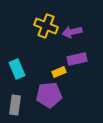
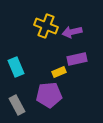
cyan rectangle: moved 1 px left, 2 px up
gray rectangle: moved 2 px right; rotated 36 degrees counterclockwise
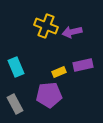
purple rectangle: moved 6 px right, 6 px down
gray rectangle: moved 2 px left, 1 px up
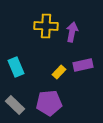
yellow cross: rotated 20 degrees counterclockwise
purple arrow: rotated 114 degrees clockwise
yellow rectangle: rotated 24 degrees counterclockwise
purple pentagon: moved 8 px down
gray rectangle: moved 1 px down; rotated 18 degrees counterclockwise
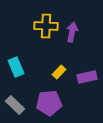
purple rectangle: moved 4 px right, 12 px down
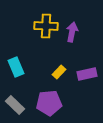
purple rectangle: moved 3 px up
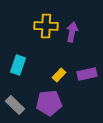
cyan rectangle: moved 2 px right, 2 px up; rotated 42 degrees clockwise
yellow rectangle: moved 3 px down
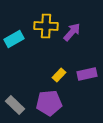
purple arrow: rotated 30 degrees clockwise
cyan rectangle: moved 4 px left, 26 px up; rotated 42 degrees clockwise
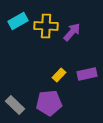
cyan rectangle: moved 4 px right, 18 px up
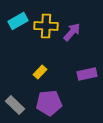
yellow rectangle: moved 19 px left, 3 px up
